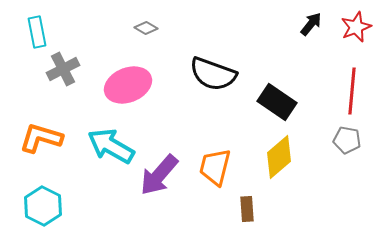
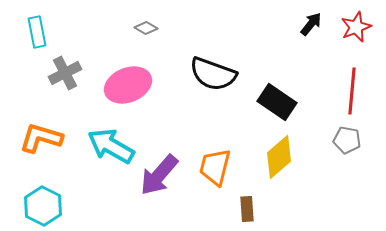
gray cross: moved 2 px right, 4 px down
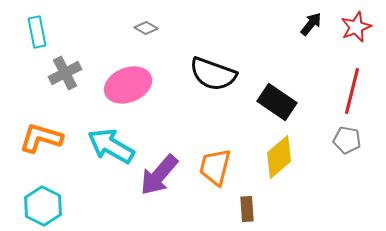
red line: rotated 9 degrees clockwise
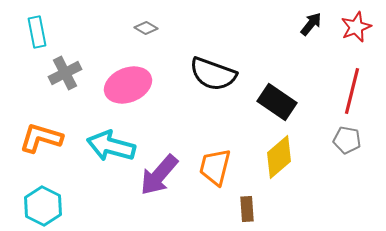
cyan arrow: rotated 15 degrees counterclockwise
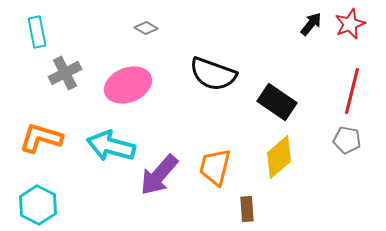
red star: moved 6 px left, 3 px up
cyan hexagon: moved 5 px left, 1 px up
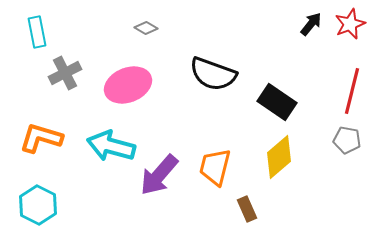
brown rectangle: rotated 20 degrees counterclockwise
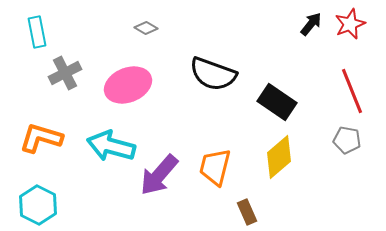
red line: rotated 36 degrees counterclockwise
brown rectangle: moved 3 px down
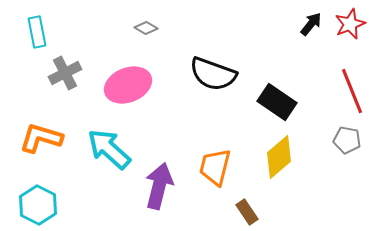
cyan arrow: moved 2 px left, 3 px down; rotated 27 degrees clockwise
purple arrow: moved 11 px down; rotated 153 degrees clockwise
brown rectangle: rotated 10 degrees counterclockwise
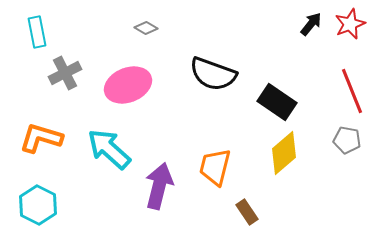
yellow diamond: moved 5 px right, 4 px up
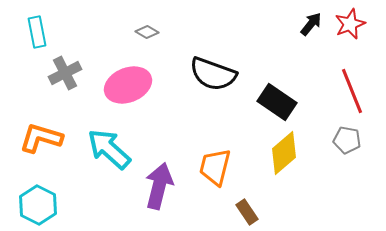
gray diamond: moved 1 px right, 4 px down
